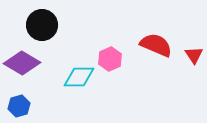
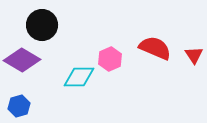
red semicircle: moved 1 px left, 3 px down
purple diamond: moved 3 px up
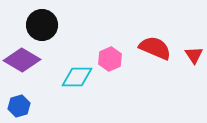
cyan diamond: moved 2 px left
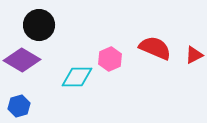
black circle: moved 3 px left
red triangle: rotated 36 degrees clockwise
